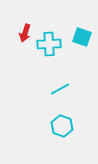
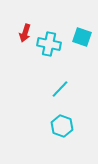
cyan cross: rotated 15 degrees clockwise
cyan line: rotated 18 degrees counterclockwise
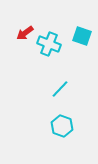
red arrow: rotated 36 degrees clockwise
cyan square: moved 1 px up
cyan cross: rotated 10 degrees clockwise
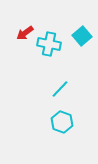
cyan square: rotated 30 degrees clockwise
cyan cross: rotated 10 degrees counterclockwise
cyan hexagon: moved 4 px up
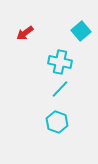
cyan square: moved 1 px left, 5 px up
cyan cross: moved 11 px right, 18 px down
cyan hexagon: moved 5 px left
